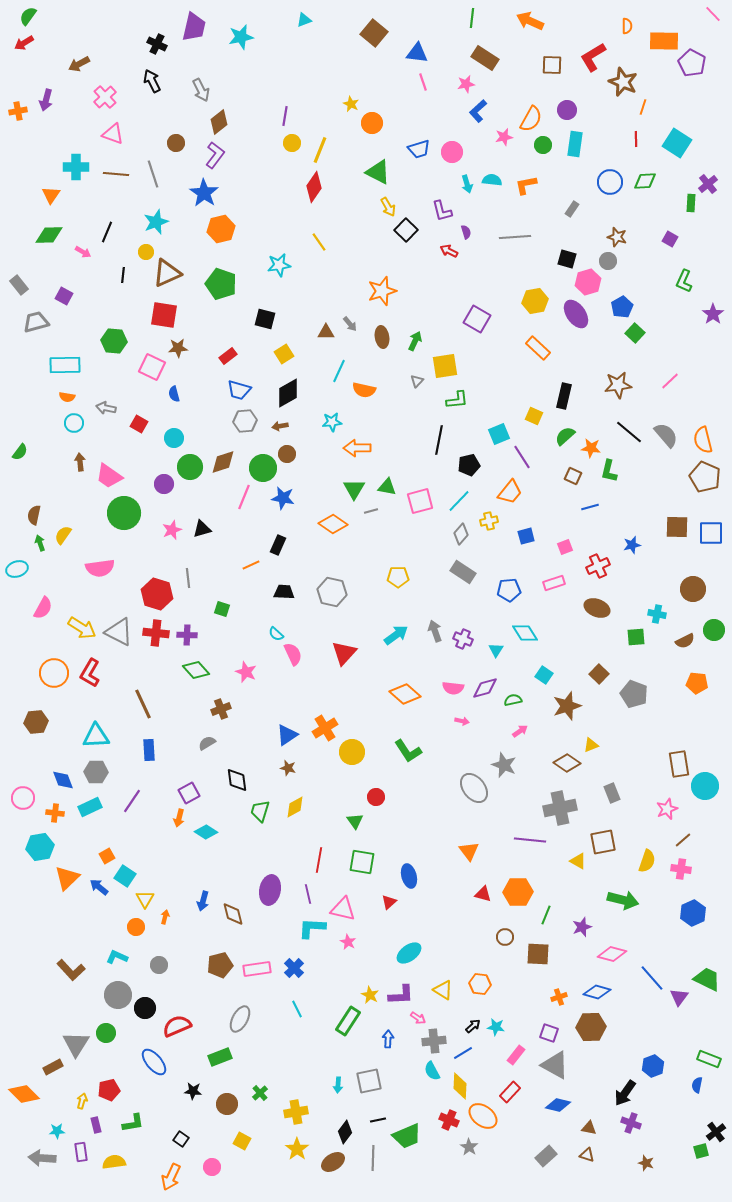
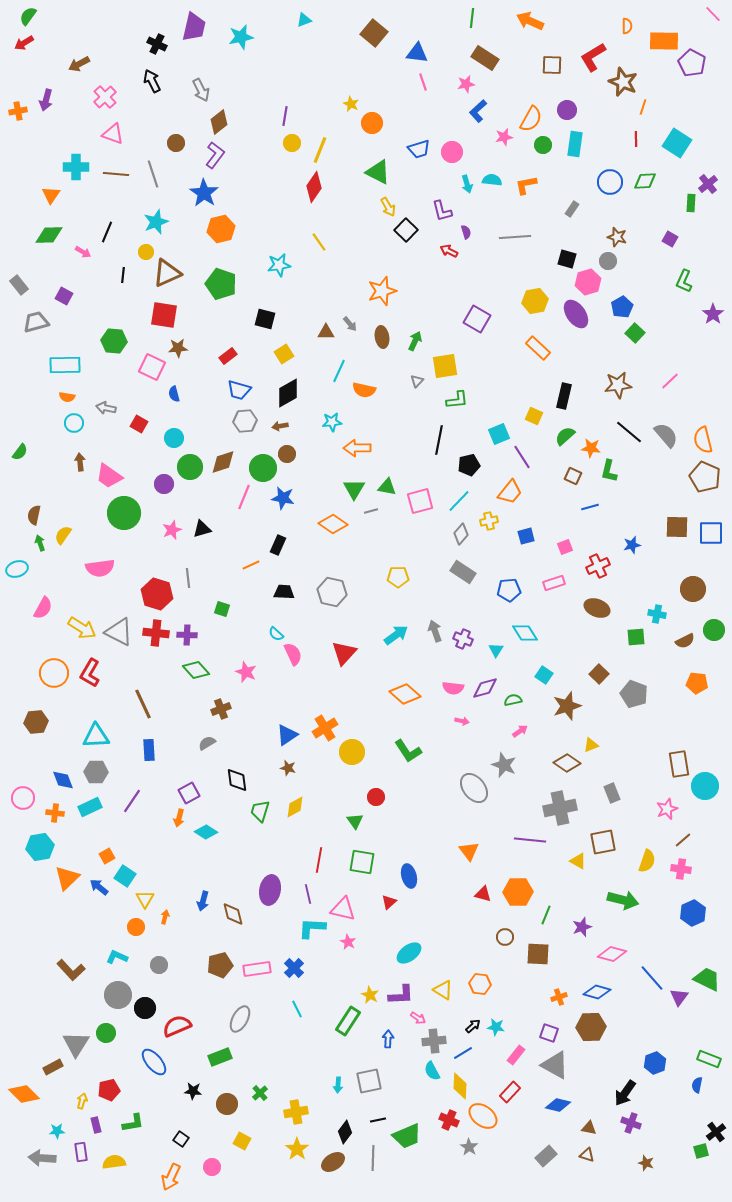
blue hexagon at (653, 1066): moved 2 px right, 3 px up
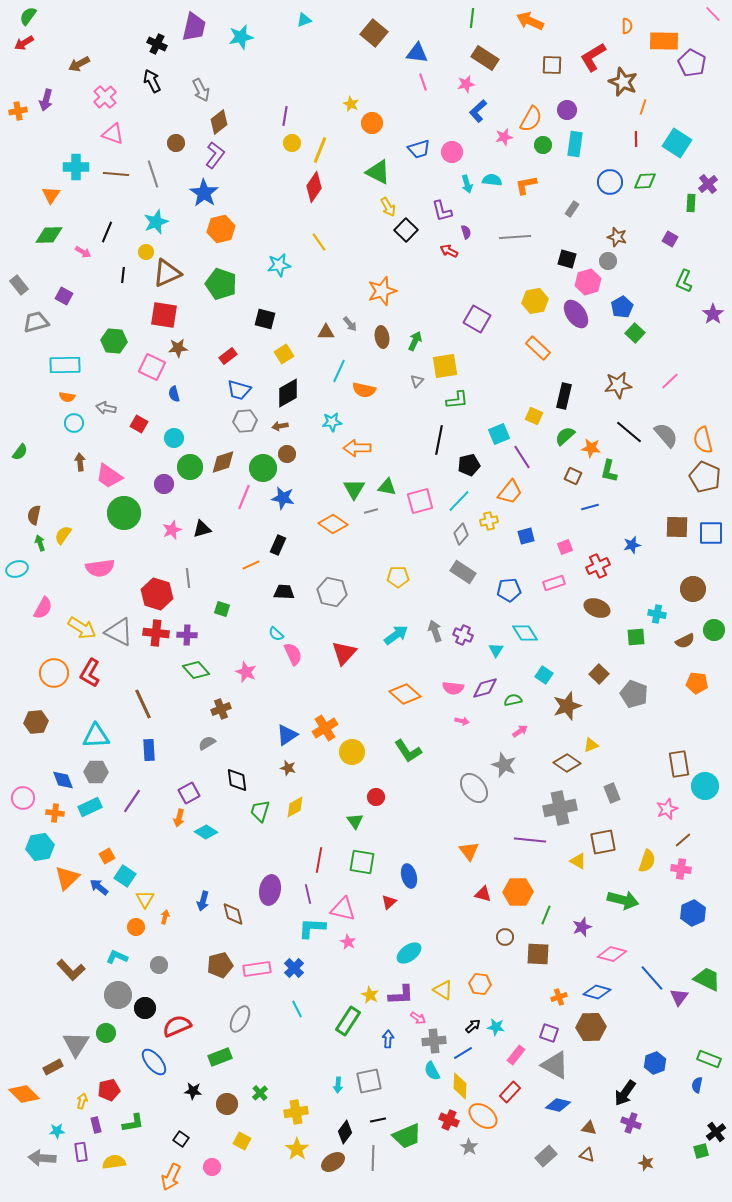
purple cross at (463, 639): moved 4 px up
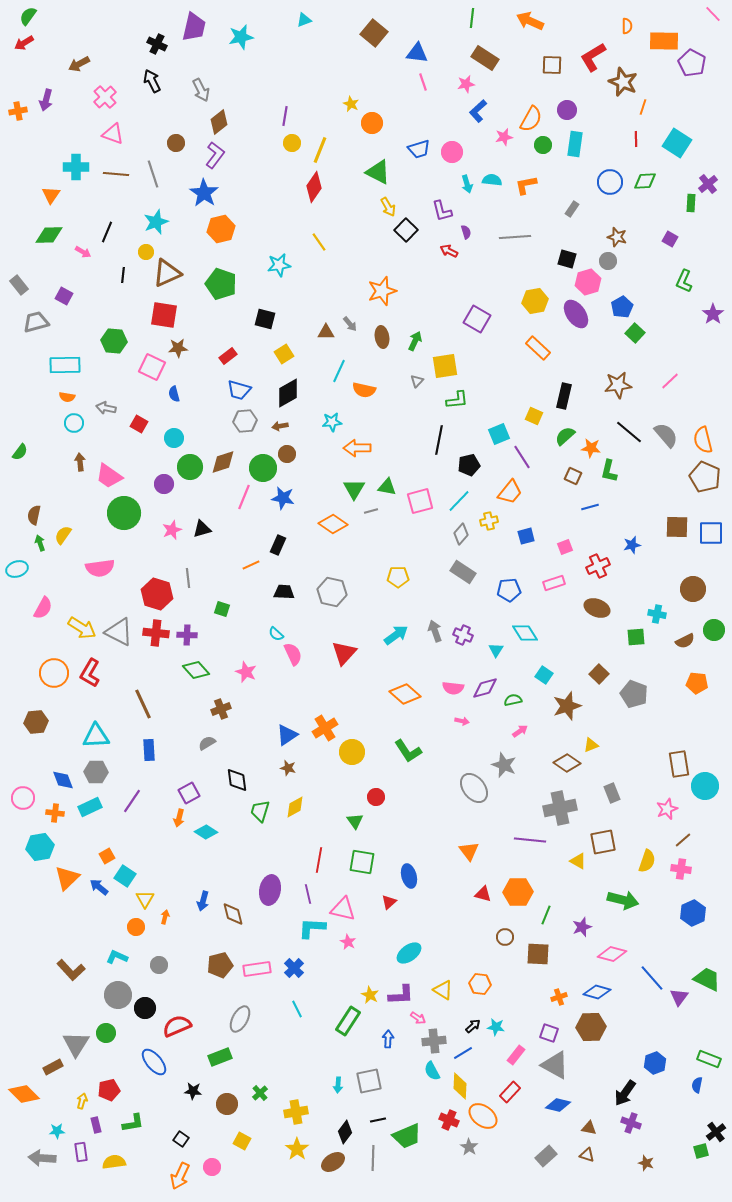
orange arrow at (171, 1177): moved 9 px right, 1 px up
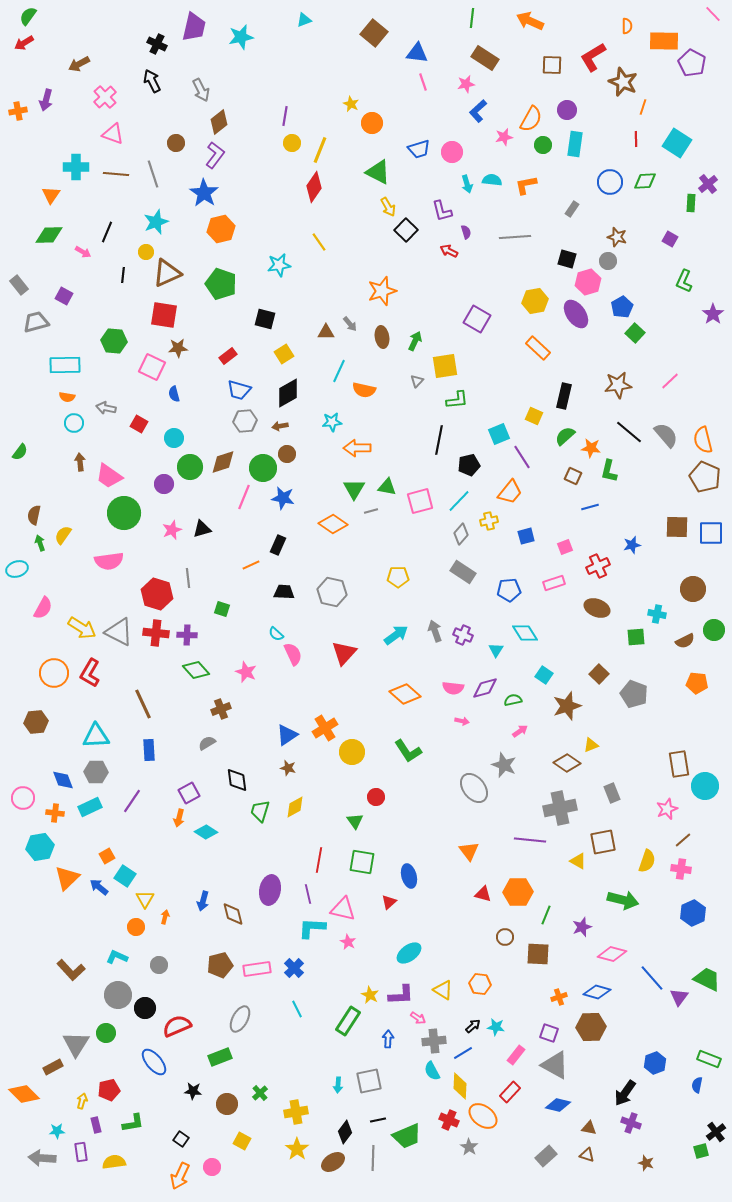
pink semicircle at (100, 568): moved 9 px right, 7 px up
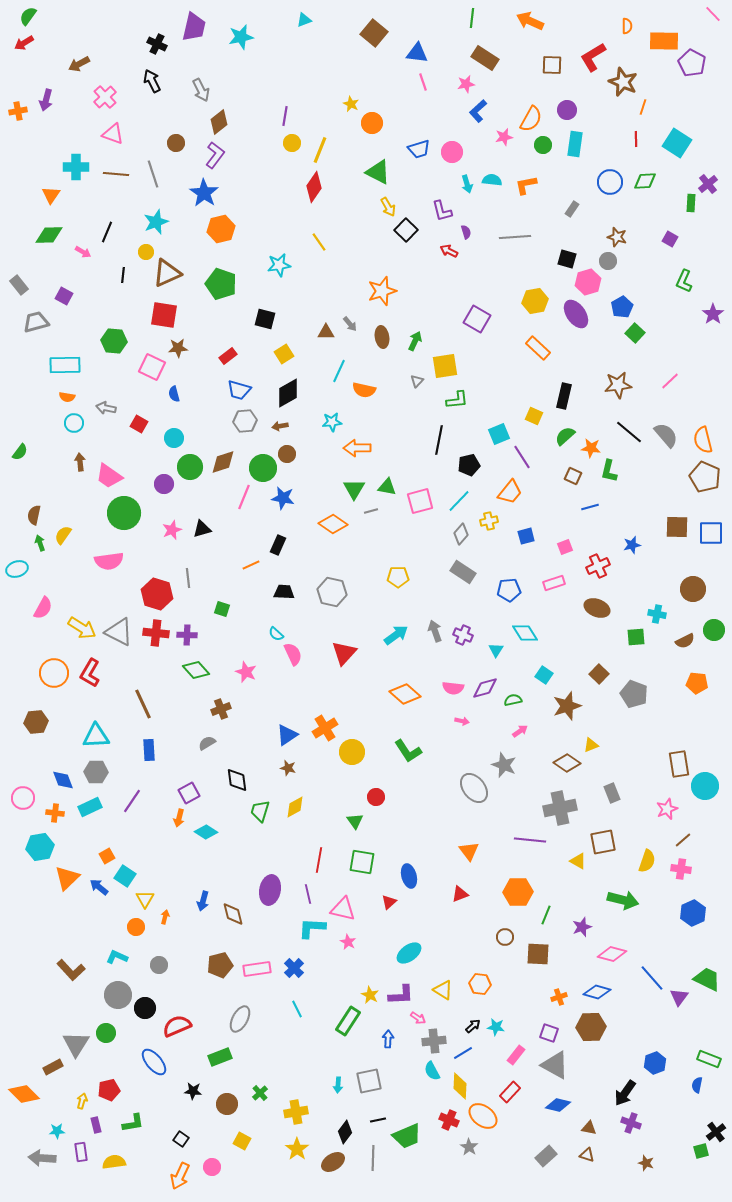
red triangle at (483, 894): moved 23 px left; rotated 36 degrees counterclockwise
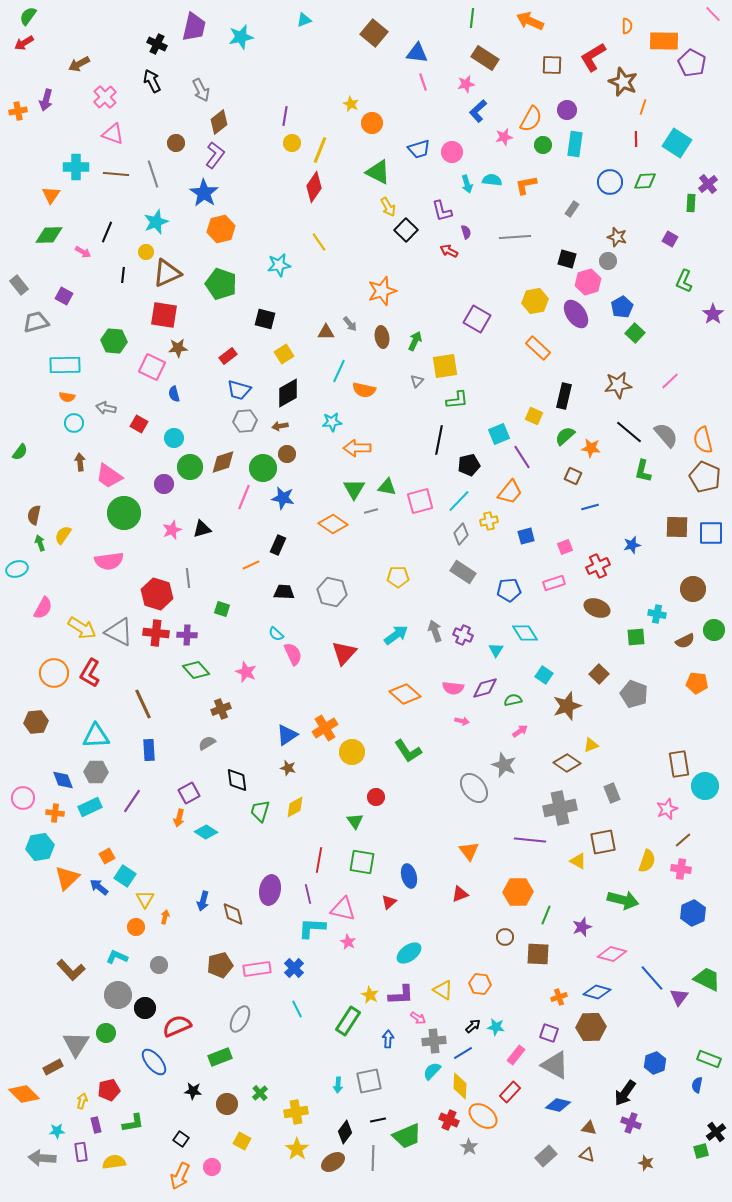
green L-shape at (609, 471): moved 34 px right
cyan semicircle at (432, 1071): rotated 72 degrees clockwise
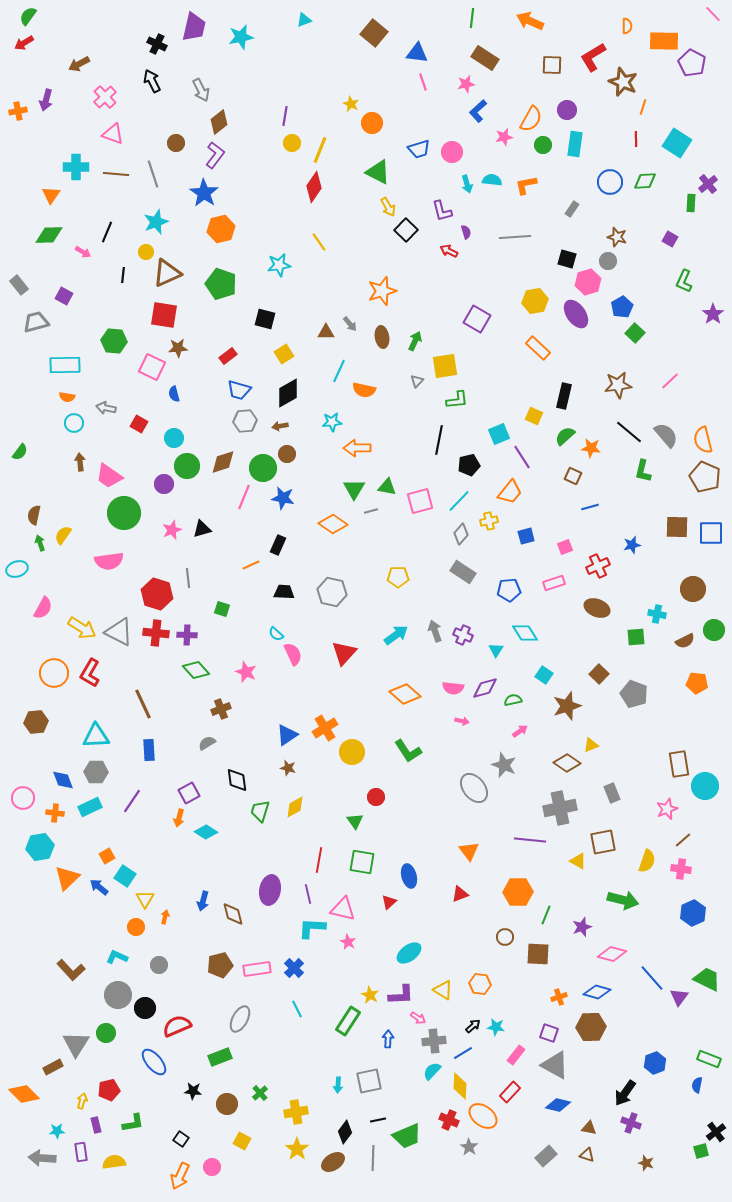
green circle at (190, 467): moved 3 px left, 1 px up
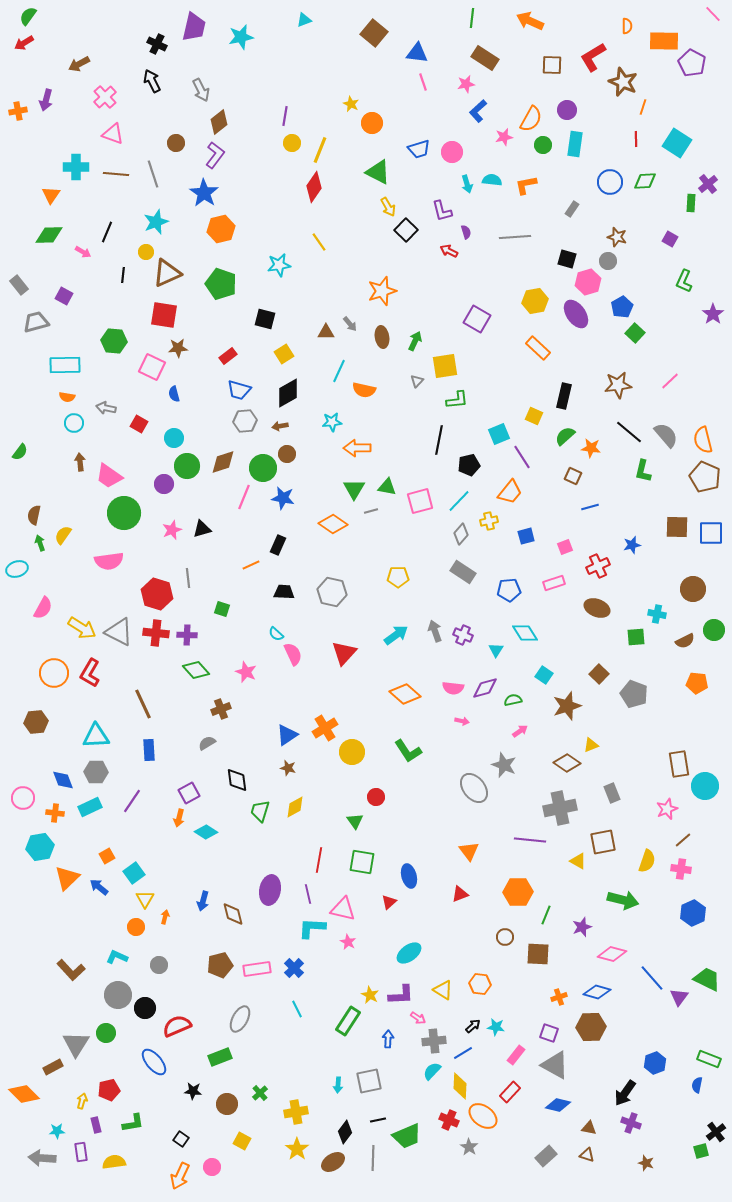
cyan square at (125, 876): moved 9 px right, 3 px up; rotated 20 degrees clockwise
